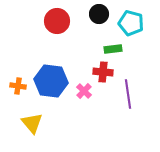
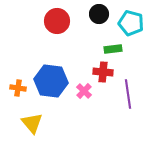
orange cross: moved 2 px down
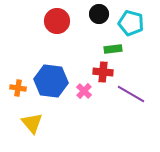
purple line: moved 3 px right; rotated 52 degrees counterclockwise
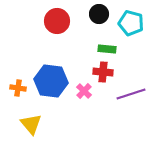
green rectangle: moved 6 px left; rotated 12 degrees clockwise
purple line: rotated 48 degrees counterclockwise
yellow triangle: moved 1 px left, 1 px down
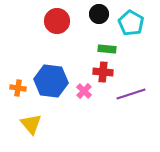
cyan pentagon: rotated 15 degrees clockwise
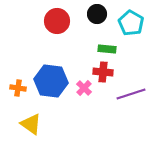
black circle: moved 2 px left
pink cross: moved 3 px up
yellow triangle: rotated 15 degrees counterclockwise
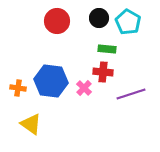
black circle: moved 2 px right, 4 px down
cyan pentagon: moved 3 px left, 1 px up
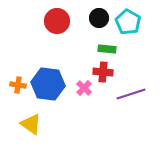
blue hexagon: moved 3 px left, 3 px down
orange cross: moved 3 px up
